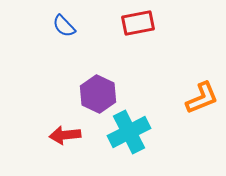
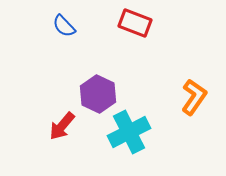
red rectangle: moved 3 px left; rotated 32 degrees clockwise
orange L-shape: moved 8 px left, 1 px up; rotated 33 degrees counterclockwise
red arrow: moved 3 px left, 9 px up; rotated 44 degrees counterclockwise
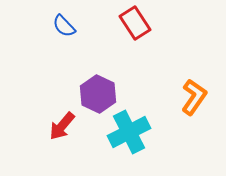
red rectangle: rotated 36 degrees clockwise
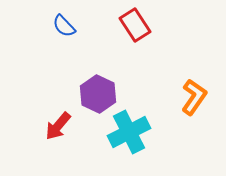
red rectangle: moved 2 px down
red arrow: moved 4 px left
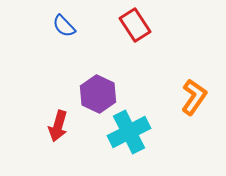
red arrow: rotated 24 degrees counterclockwise
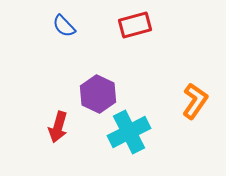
red rectangle: rotated 72 degrees counterclockwise
orange L-shape: moved 1 px right, 4 px down
red arrow: moved 1 px down
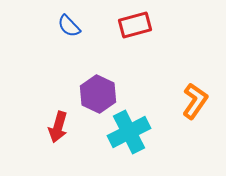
blue semicircle: moved 5 px right
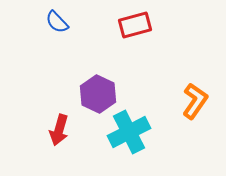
blue semicircle: moved 12 px left, 4 px up
red arrow: moved 1 px right, 3 px down
